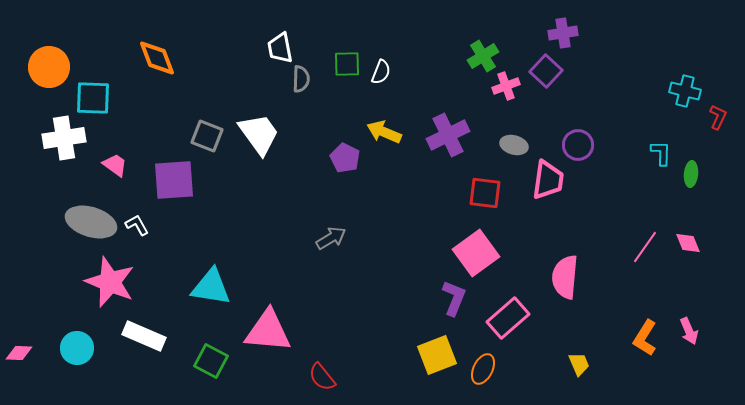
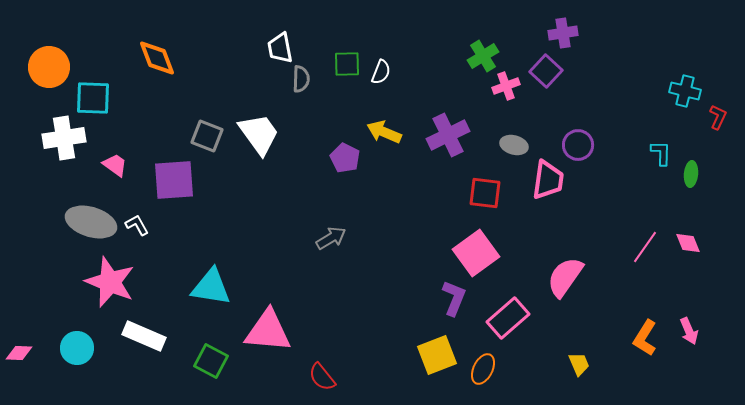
pink semicircle at (565, 277): rotated 30 degrees clockwise
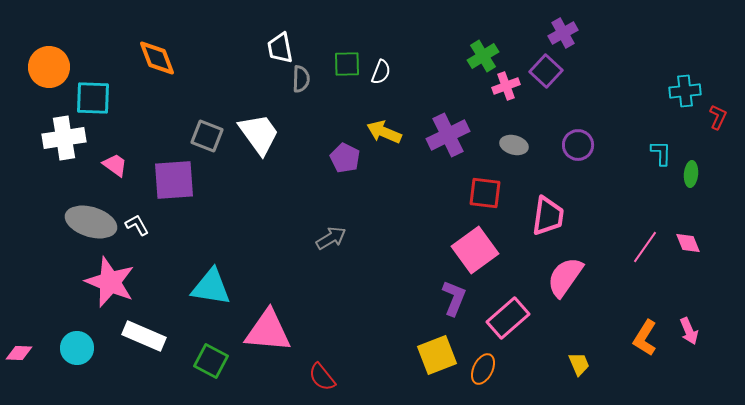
purple cross at (563, 33): rotated 20 degrees counterclockwise
cyan cross at (685, 91): rotated 20 degrees counterclockwise
pink trapezoid at (548, 180): moved 36 px down
pink square at (476, 253): moved 1 px left, 3 px up
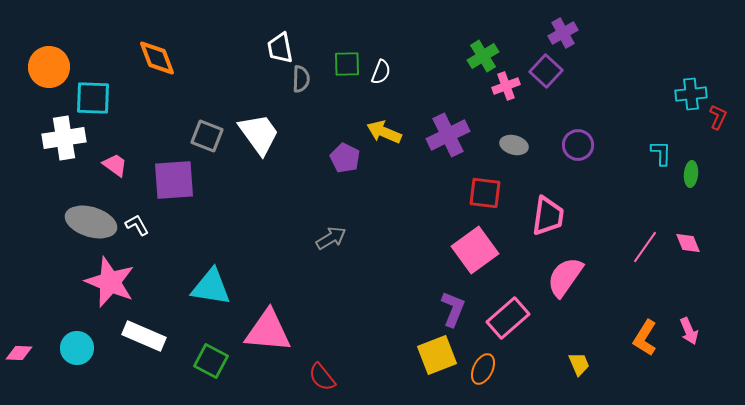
cyan cross at (685, 91): moved 6 px right, 3 px down
purple L-shape at (454, 298): moved 1 px left, 11 px down
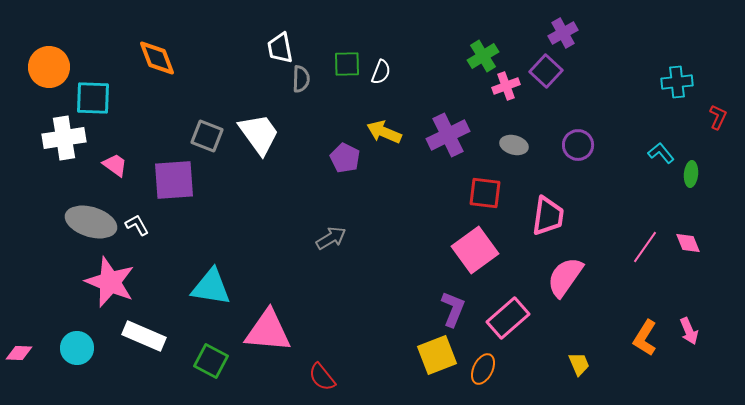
cyan cross at (691, 94): moved 14 px left, 12 px up
cyan L-shape at (661, 153): rotated 40 degrees counterclockwise
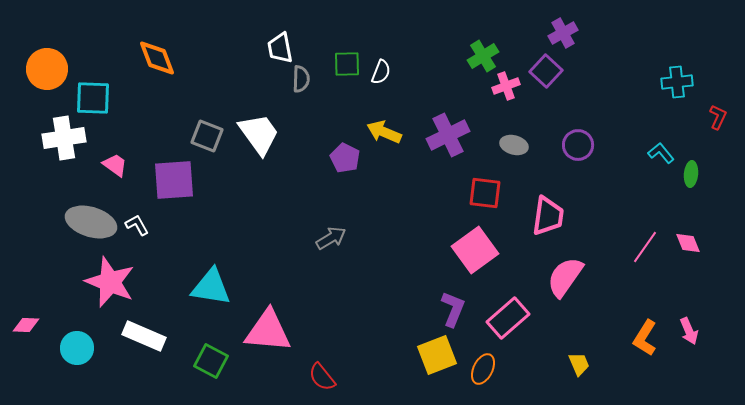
orange circle at (49, 67): moved 2 px left, 2 px down
pink diamond at (19, 353): moved 7 px right, 28 px up
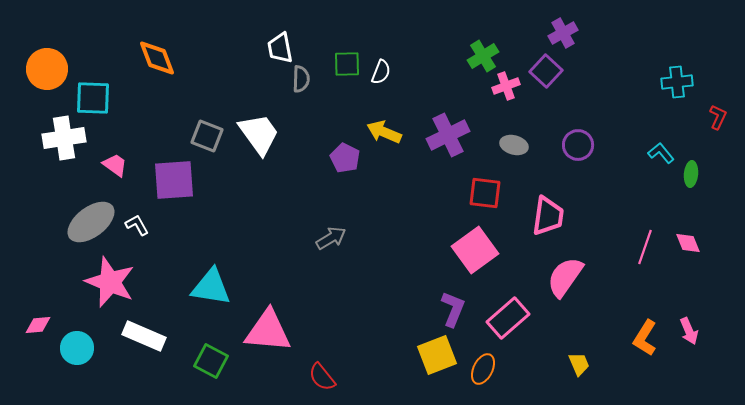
gray ellipse at (91, 222): rotated 54 degrees counterclockwise
pink line at (645, 247): rotated 16 degrees counterclockwise
pink diamond at (26, 325): moved 12 px right; rotated 8 degrees counterclockwise
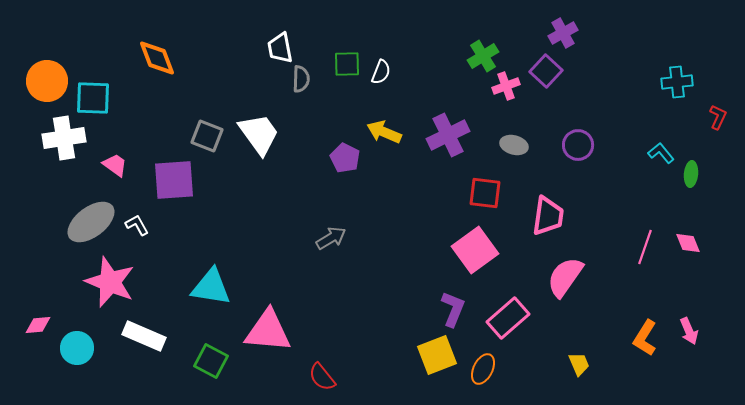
orange circle at (47, 69): moved 12 px down
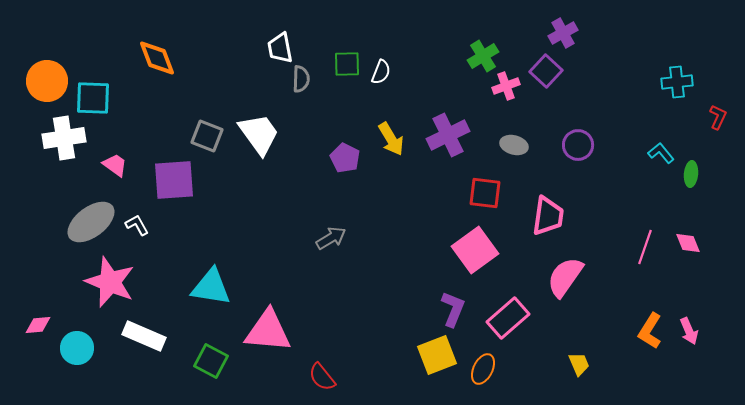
yellow arrow at (384, 132): moved 7 px right, 7 px down; rotated 144 degrees counterclockwise
orange L-shape at (645, 338): moved 5 px right, 7 px up
